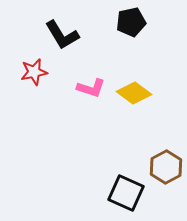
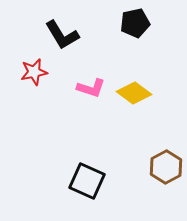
black pentagon: moved 4 px right, 1 px down
black square: moved 39 px left, 12 px up
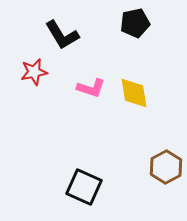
yellow diamond: rotated 44 degrees clockwise
black square: moved 3 px left, 6 px down
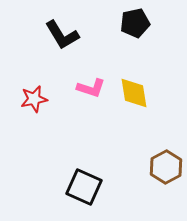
red star: moved 27 px down
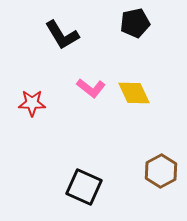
pink L-shape: rotated 20 degrees clockwise
yellow diamond: rotated 16 degrees counterclockwise
red star: moved 2 px left, 4 px down; rotated 12 degrees clockwise
brown hexagon: moved 5 px left, 4 px down
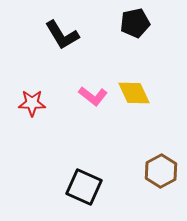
pink L-shape: moved 2 px right, 8 px down
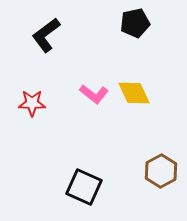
black L-shape: moved 16 px left; rotated 84 degrees clockwise
pink L-shape: moved 1 px right, 2 px up
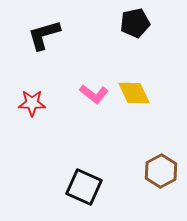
black L-shape: moved 2 px left; rotated 21 degrees clockwise
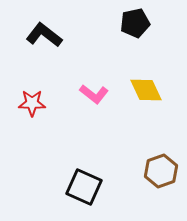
black L-shape: rotated 54 degrees clockwise
yellow diamond: moved 12 px right, 3 px up
brown hexagon: rotated 8 degrees clockwise
